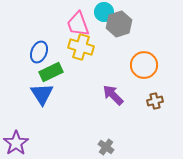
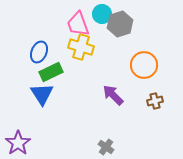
cyan circle: moved 2 px left, 2 px down
gray hexagon: moved 1 px right
purple star: moved 2 px right
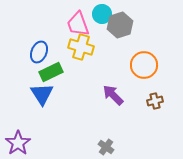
gray hexagon: moved 1 px down
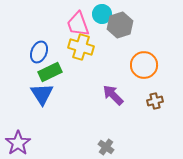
green rectangle: moved 1 px left
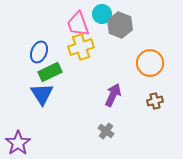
gray hexagon: rotated 20 degrees counterclockwise
yellow cross: rotated 35 degrees counterclockwise
orange circle: moved 6 px right, 2 px up
purple arrow: rotated 70 degrees clockwise
gray cross: moved 16 px up
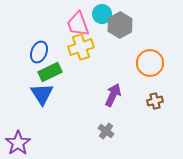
gray hexagon: rotated 10 degrees clockwise
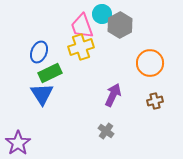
pink trapezoid: moved 4 px right, 2 px down
green rectangle: moved 1 px down
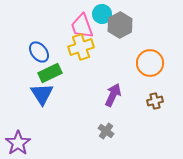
blue ellipse: rotated 60 degrees counterclockwise
